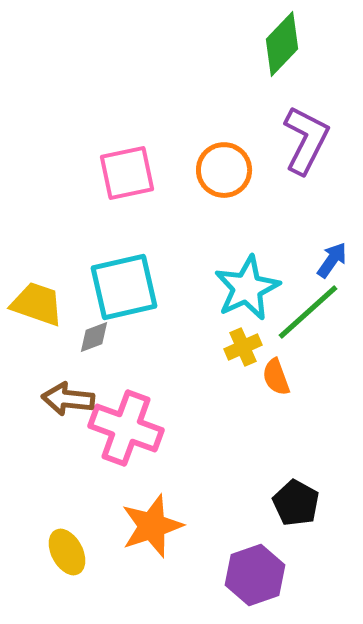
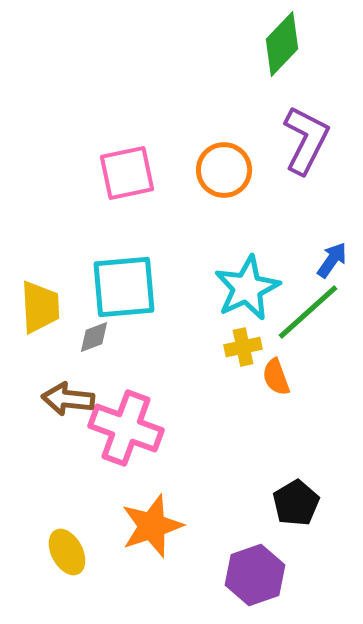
cyan square: rotated 8 degrees clockwise
yellow trapezoid: moved 3 px right, 3 px down; rotated 68 degrees clockwise
yellow cross: rotated 12 degrees clockwise
black pentagon: rotated 12 degrees clockwise
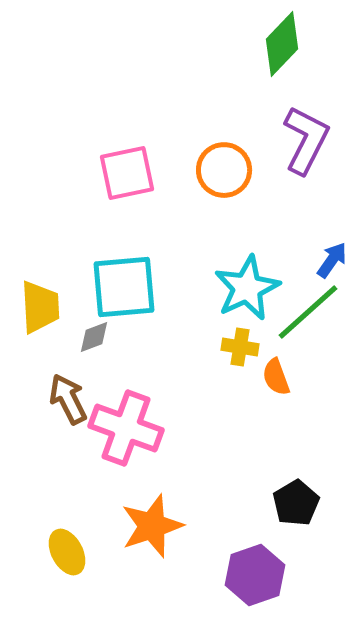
yellow cross: moved 3 px left; rotated 21 degrees clockwise
brown arrow: rotated 57 degrees clockwise
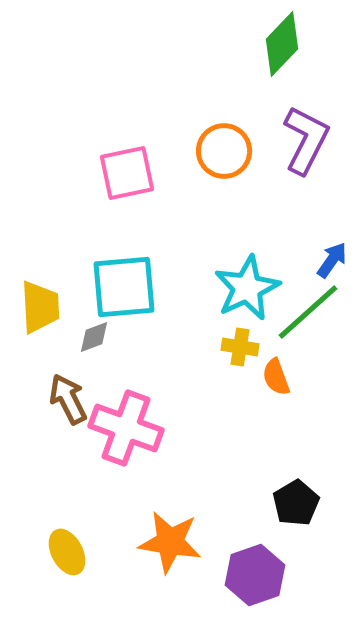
orange circle: moved 19 px up
orange star: moved 18 px right, 16 px down; rotated 28 degrees clockwise
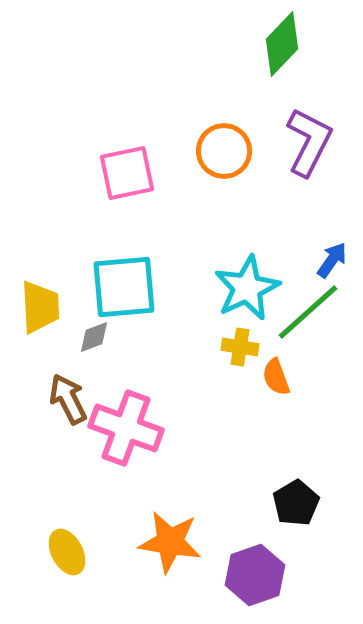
purple L-shape: moved 3 px right, 2 px down
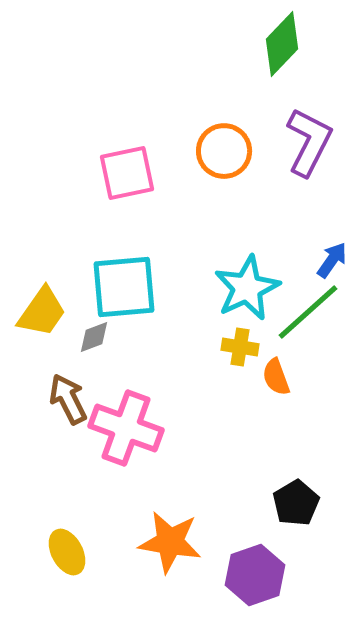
yellow trapezoid: moved 2 px right, 5 px down; rotated 38 degrees clockwise
